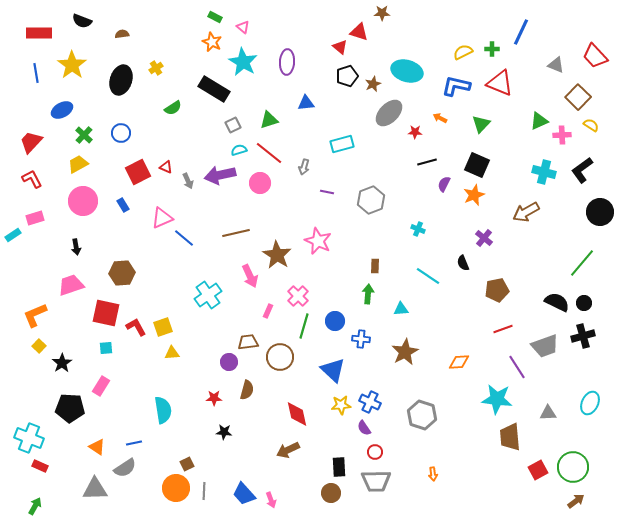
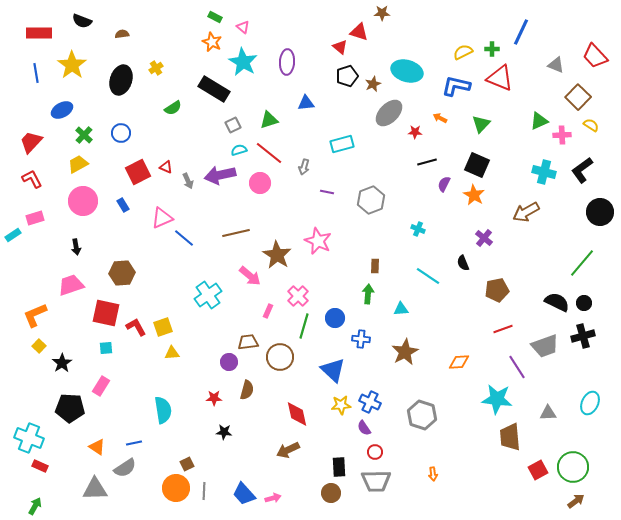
red triangle at (500, 83): moved 5 px up
orange star at (474, 195): rotated 20 degrees counterclockwise
pink arrow at (250, 276): rotated 25 degrees counterclockwise
blue circle at (335, 321): moved 3 px up
pink arrow at (271, 500): moved 2 px right, 2 px up; rotated 84 degrees counterclockwise
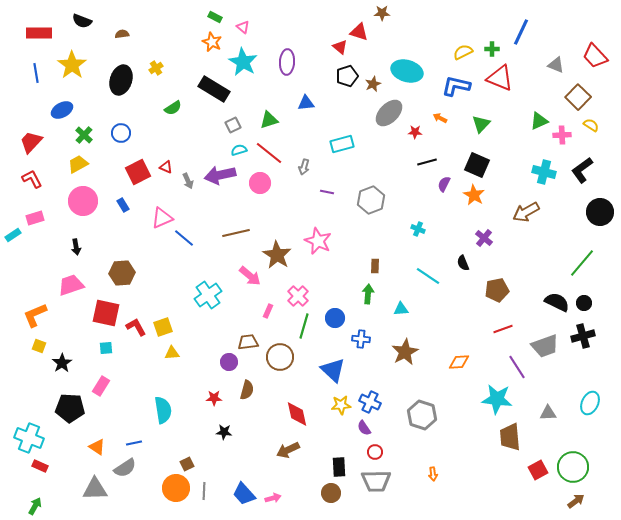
yellow square at (39, 346): rotated 24 degrees counterclockwise
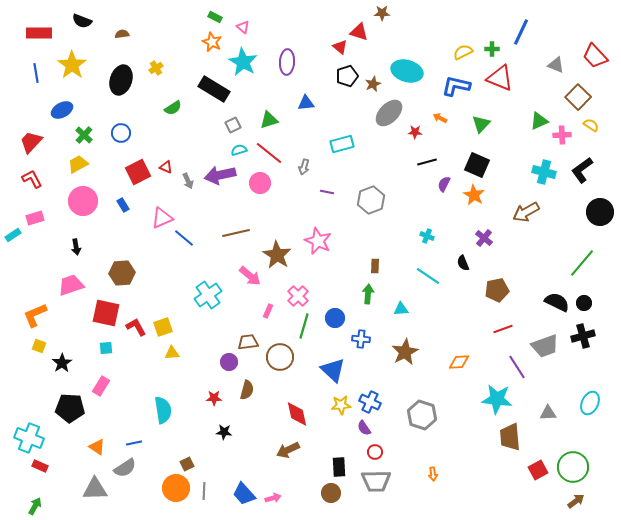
cyan cross at (418, 229): moved 9 px right, 7 px down
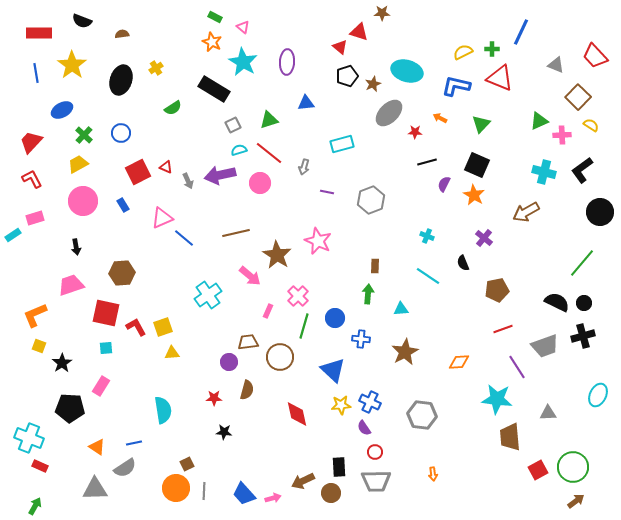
cyan ellipse at (590, 403): moved 8 px right, 8 px up
gray hexagon at (422, 415): rotated 12 degrees counterclockwise
brown arrow at (288, 450): moved 15 px right, 31 px down
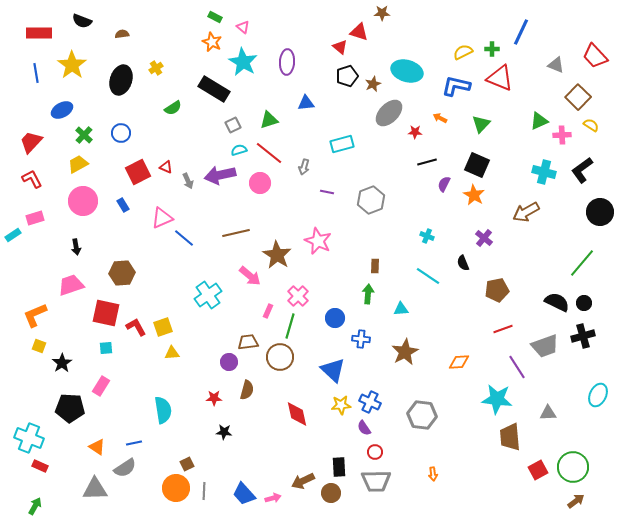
green line at (304, 326): moved 14 px left
